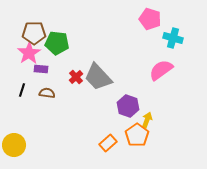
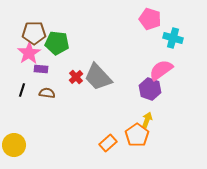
purple hexagon: moved 22 px right, 17 px up
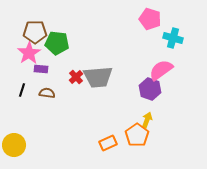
brown pentagon: moved 1 px right, 1 px up
gray trapezoid: rotated 52 degrees counterclockwise
orange rectangle: rotated 18 degrees clockwise
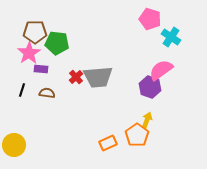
cyan cross: moved 2 px left, 1 px up; rotated 18 degrees clockwise
purple hexagon: moved 2 px up
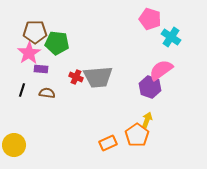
red cross: rotated 24 degrees counterclockwise
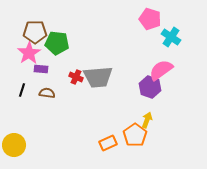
orange pentagon: moved 2 px left
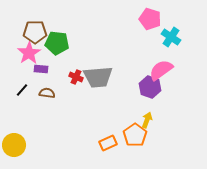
black line: rotated 24 degrees clockwise
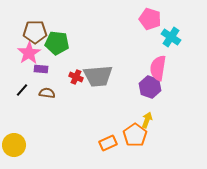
pink semicircle: moved 3 px left, 2 px up; rotated 45 degrees counterclockwise
gray trapezoid: moved 1 px up
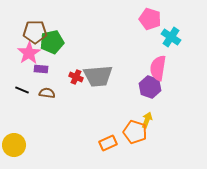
green pentagon: moved 5 px left, 1 px up; rotated 20 degrees counterclockwise
black line: rotated 72 degrees clockwise
orange pentagon: moved 3 px up; rotated 20 degrees counterclockwise
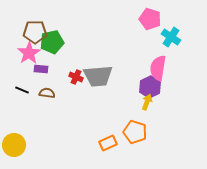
purple hexagon: rotated 15 degrees clockwise
yellow arrow: moved 18 px up
